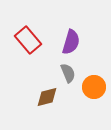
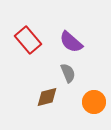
purple semicircle: rotated 115 degrees clockwise
orange circle: moved 15 px down
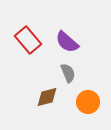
purple semicircle: moved 4 px left
orange circle: moved 6 px left
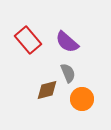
brown diamond: moved 7 px up
orange circle: moved 6 px left, 3 px up
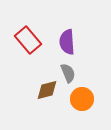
purple semicircle: rotated 45 degrees clockwise
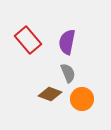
purple semicircle: rotated 15 degrees clockwise
brown diamond: moved 3 px right, 4 px down; rotated 35 degrees clockwise
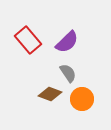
purple semicircle: rotated 145 degrees counterclockwise
gray semicircle: rotated 12 degrees counterclockwise
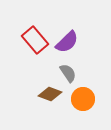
red rectangle: moved 7 px right
orange circle: moved 1 px right
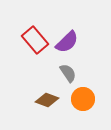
brown diamond: moved 3 px left, 6 px down
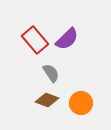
purple semicircle: moved 3 px up
gray semicircle: moved 17 px left
orange circle: moved 2 px left, 4 px down
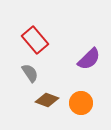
purple semicircle: moved 22 px right, 20 px down
gray semicircle: moved 21 px left
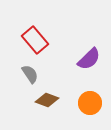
gray semicircle: moved 1 px down
orange circle: moved 9 px right
